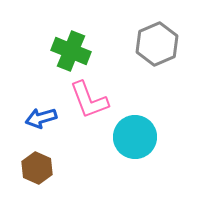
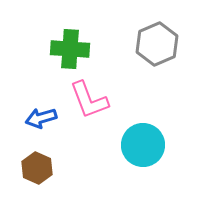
green cross: moved 1 px left, 2 px up; rotated 18 degrees counterclockwise
cyan circle: moved 8 px right, 8 px down
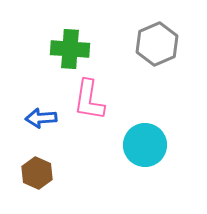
pink L-shape: rotated 30 degrees clockwise
blue arrow: rotated 12 degrees clockwise
cyan circle: moved 2 px right
brown hexagon: moved 5 px down
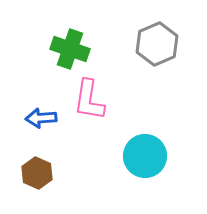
green cross: rotated 15 degrees clockwise
cyan circle: moved 11 px down
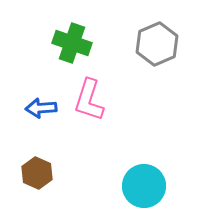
green cross: moved 2 px right, 6 px up
pink L-shape: rotated 9 degrees clockwise
blue arrow: moved 10 px up
cyan circle: moved 1 px left, 30 px down
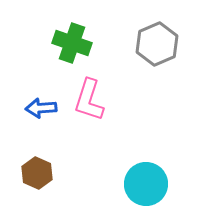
cyan circle: moved 2 px right, 2 px up
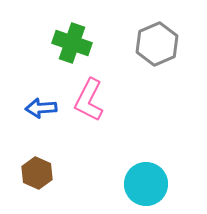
pink L-shape: rotated 9 degrees clockwise
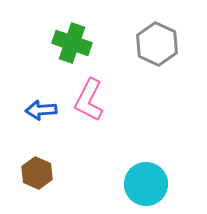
gray hexagon: rotated 12 degrees counterclockwise
blue arrow: moved 2 px down
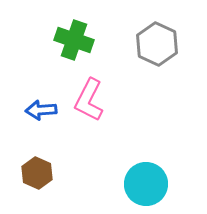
green cross: moved 2 px right, 3 px up
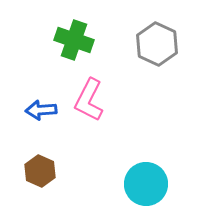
brown hexagon: moved 3 px right, 2 px up
